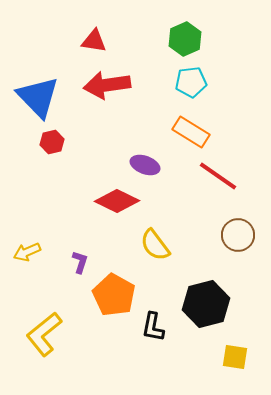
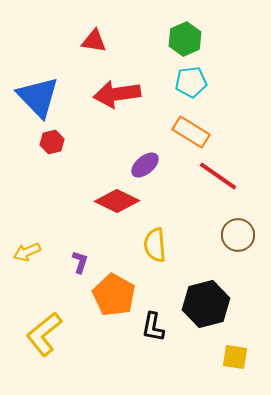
red arrow: moved 10 px right, 9 px down
purple ellipse: rotated 60 degrees counterclockwise
yellow semicircle: rotated 32 degrees clockwise
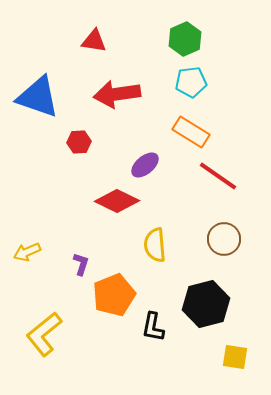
blue triangle: rotated 27 degrees counterclockwise
red hexagon: moved 27 px right; rotated 10 degrees clockwise
brown circle: moved 14 px left, 4 px down
purple L-shape: moved 1 px right, 2 px down
orange pentagon: rotated 21 degrees clockwise
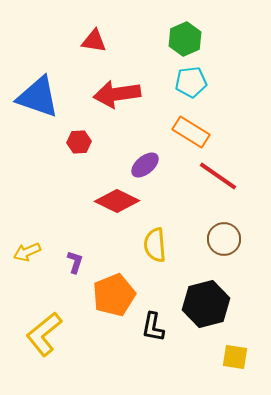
purple L-shape: moved 6 px left, 2 px up
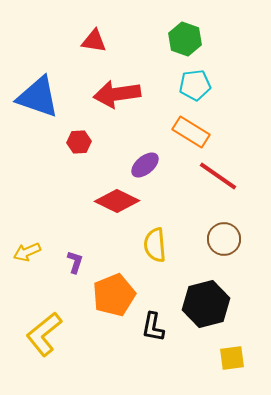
green hexagon: rotated 16 degrees counterclockwise
cyan pentagon: moved 4 px right, 3 px down
yellow square: moved 3 px left, 1 px down; rotated 16 degrees counterclockwise
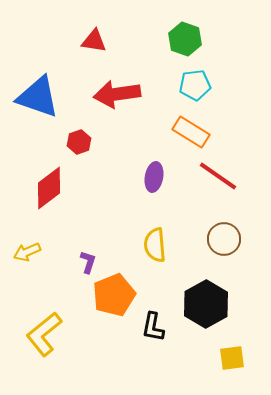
red hexagon: rotated 15 degrees counterclockwise
purple ellipse: moved 9 px right, 12 px down; rotated 40 degrees counterclockwise
red diamond: moved 68 px left, 13 px up; rotated 63 degrees counterclockwise
purple L-shape: moved 13 px right
black hexagon: rotated 15 degrees counterclockwise
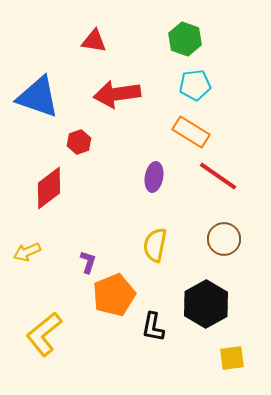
yellow semicircle: rotated 16 degrees clockwise
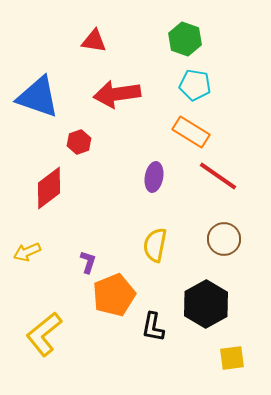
cyan pentagon: rotated 16 degrees clockwise
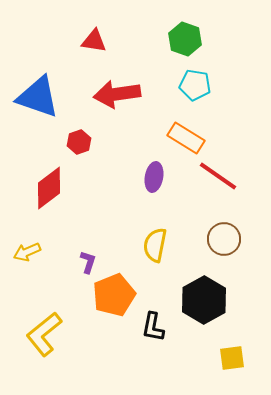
orange rectangle: moved 5 px left, 6 px down
black hexagon: moved 2 px left, 4 px up
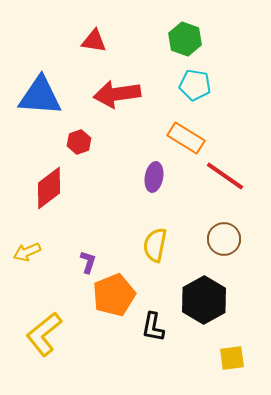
blue triangle: moved 2 px right, 1 px up; rotated 15 degrees counterclockwise
red line: moved 7 px right
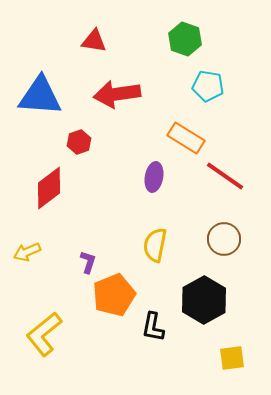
cyan pentagon: moved 13 px right, 1 px down
